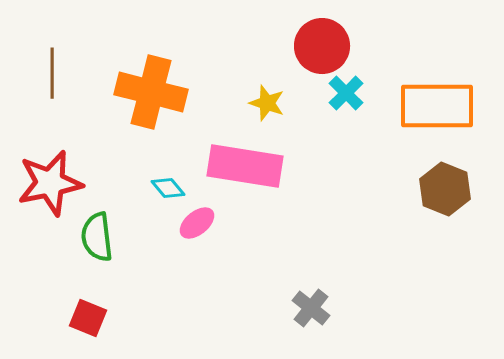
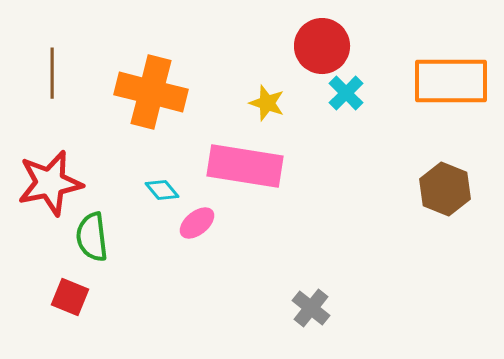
orange rectangle: moved 14 px right, 25 px up
cyan diamond: moved 6 px left, 2 px down
green semicircle: moved 5 px left
red square: moved 18 px left, 21 px up
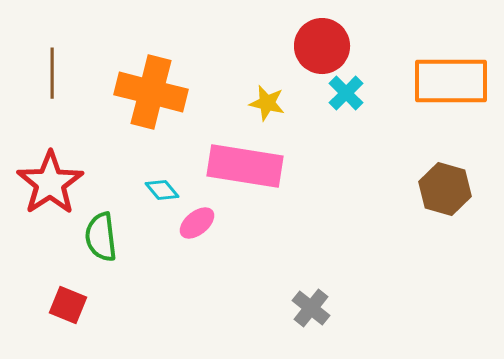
yellow star: rotated 6 degrees counterclockwise
red star: rotated 22 degrees counterclockwise
brown hexagon: rotated 6 degrees counterclockwise
green semicircle: moved 9 px right
red square: moved 2 px left, 8 px down
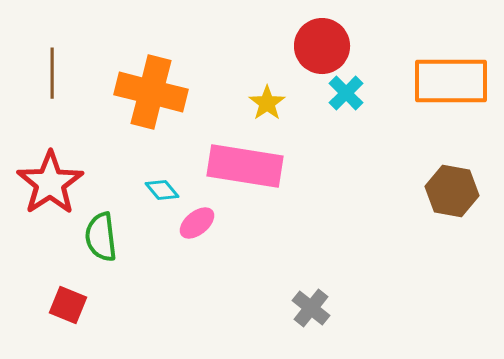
yellow star: rotated 24 degrees clockwise
brown hexagon: moved 7 px right, 2 px down; rotated 6 degrees counterclockwise
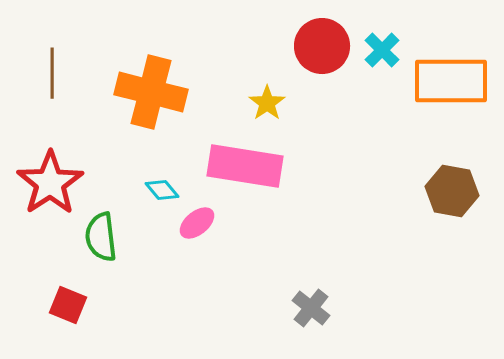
cyan cross: moved 36 px right, 43 px up
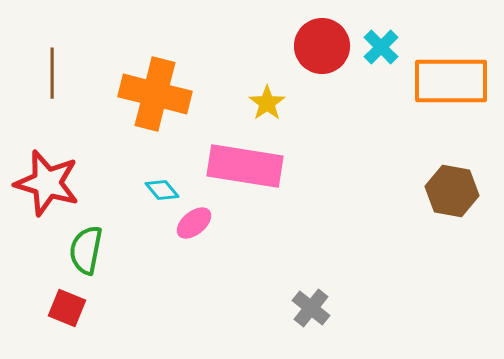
cyan cross: moved 1 px left, 3 px up
orange cross: moved 4 px right, 2 px down
red star: moved 3 px left; rotated 22 degrees counterclockwise
pink ellipse: moved 3 px left
green semicircle: moved 15 px left, 13 px down; rotated 18 degrees clockwise
red square: moved 1 px left, 3 px down
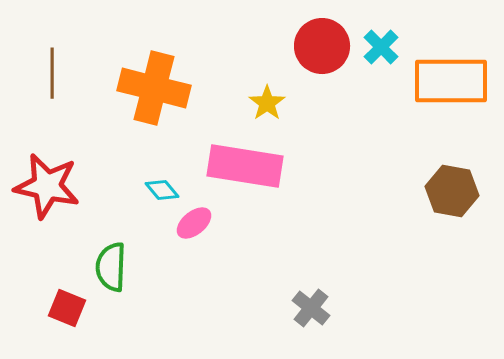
orange cross: moved 1 px left, 6 px up
red star: moved 3 px down; rotated 4 degrees counterclockwise
green semicircle: moved 25 px right, 17 px down; rotated 9 degrees counterclockwise
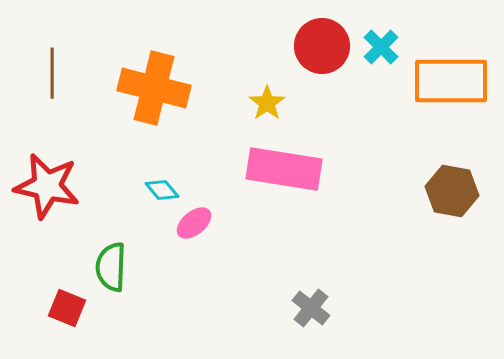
pink rectangle: moved 39 px right, 3 px down
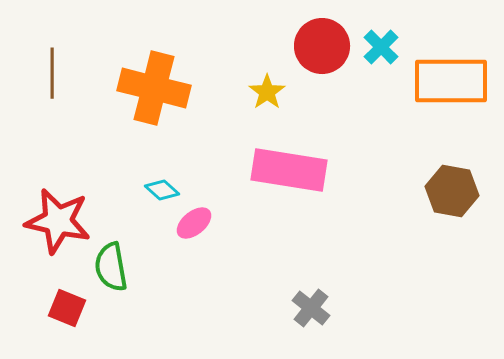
yellow star: moved 11 px up
pink rectangle: moved 5 px right, 1 px down
red star: moved 11 px right, 35 px down
cyan diamond: rotated 8 degrees counterclockwise
green semicircle: rotated 12 degrees counterclockwise
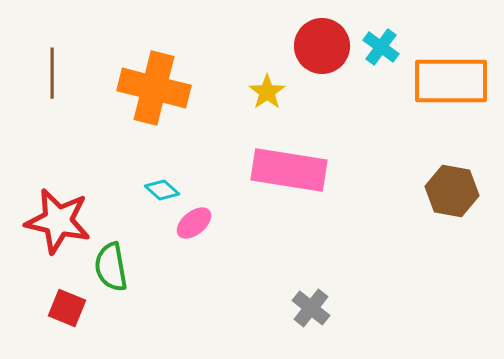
cyan cross: rotated 9 degrees counterclockwise
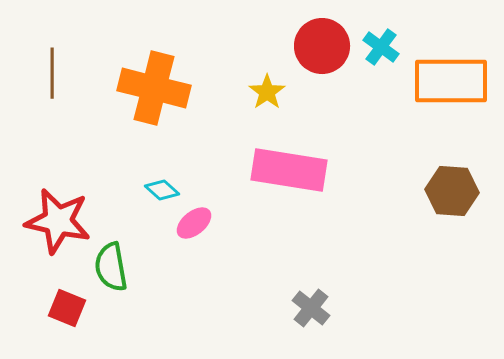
brown hexagon: rotated 6 degrees counterclockwise
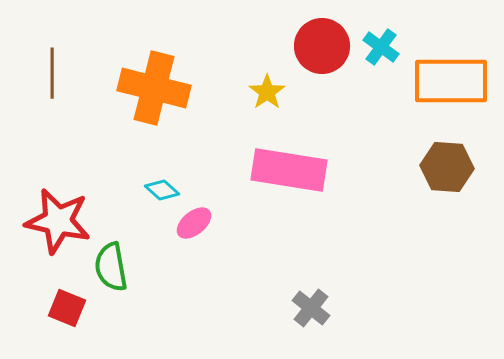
brown hexagon: moved 5 px left, 24 px up
